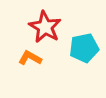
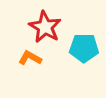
cyan pentagon: rotated 12 degrees clockwise
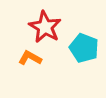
cyan pentagon: rotated 20 degrees clockwise
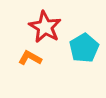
cyan pentagon: rotated 20 degrees clockwise
